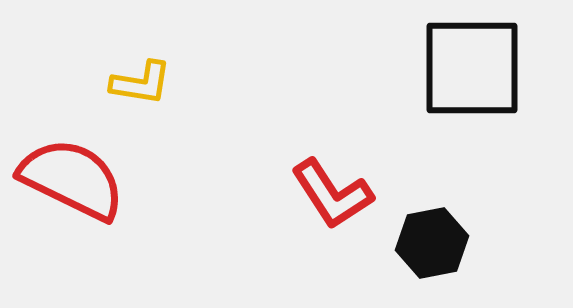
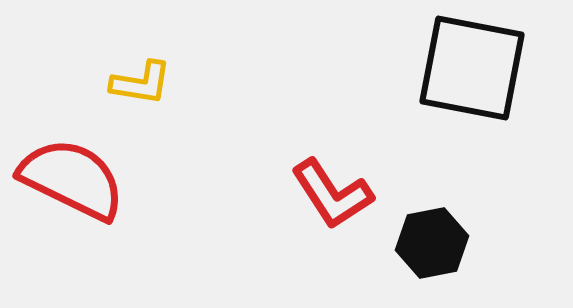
black square: rotated 11 degrees clockwise
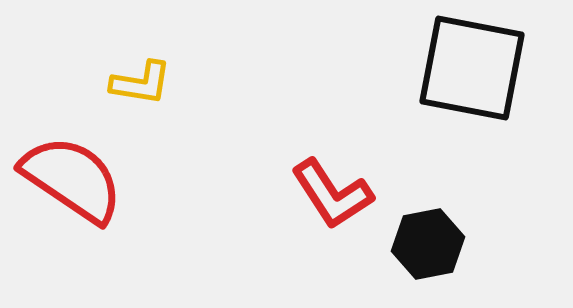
red semicircle: rotated 8 degrees clockwise
black hexagon: moved 4 px left, 1 px down
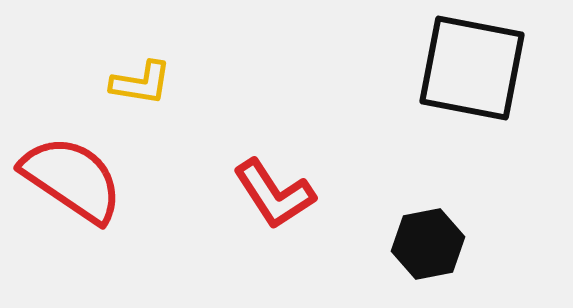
red L-shape: moved 58 px left
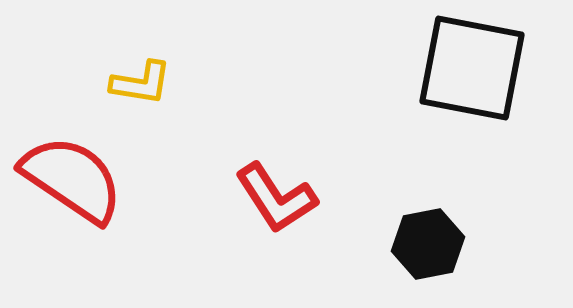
red L-shape: moved 2 px right, 4 px down
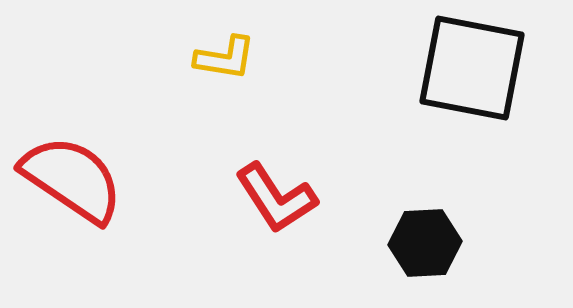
yellow L-shape: moved 84 px right, 25 px up
black hexagon: moved 3 px left, 1 px up; rotated 8 degrees clockwise
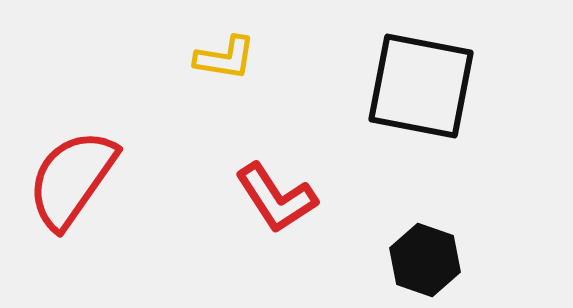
black square: moved 51 px left, 18 px down
red semicircle: rotated 89 degrees counterclockwise
black hexagon: moved 17 px down; rotated 22 degrees clockwise
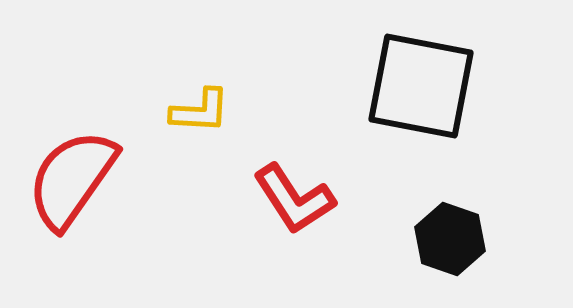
yellow L-shape: moved 25 px left, 53 px down; rotated 6 degrees counterclockwise
red L-shape: moved 18 px right, 1 px down
black hexagon: moved 25 px right, 21 px up
